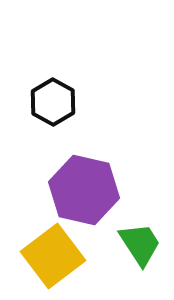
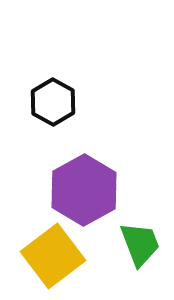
purple hexagon: rotated 18 degrees clockwise
green trapezoid: rotated 12 degrees clockwise
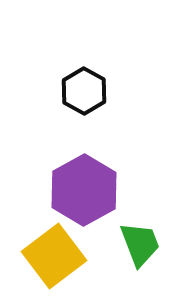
black hexagon: moved 31 px right, 11 px up
yellow square: moved 1 px right
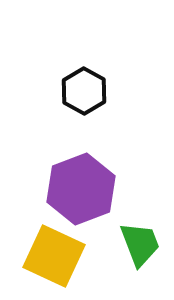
purple hexagon: moved 3 px left, 1 px up; rotated 8 degrees clockwise
yellow square: rotated 28 degrees counterclockwise
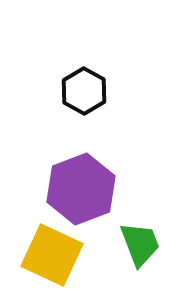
yellow square: moved 2 px left, 1 px up
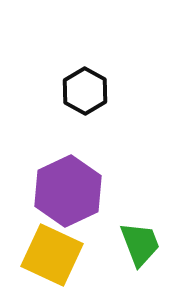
black hexagon: moved 1 px right
purple hexagon: moved 13 px left, 2 px down; rotated 4 degrees counterclockwise
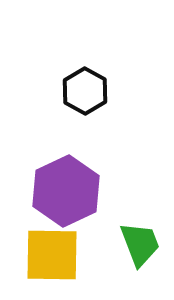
purple hexagon: moved 2 px left
yellow square: rotated 24 degrees counterclockwise
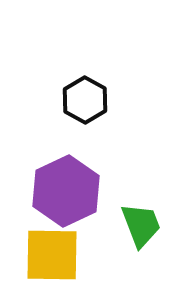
black hexagon: moved 9 px down
green trapezoid: moved 1 px right, 19 px up
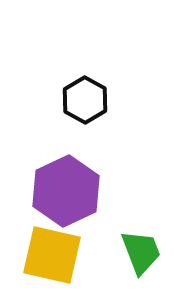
green trapezoid: moved 27 px down
yellow square: rotated 12 degrees clockwise
